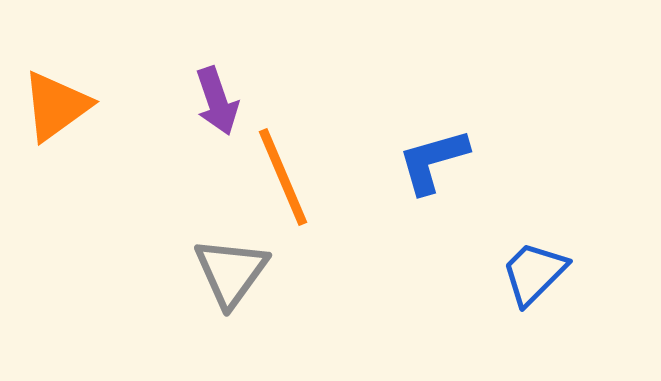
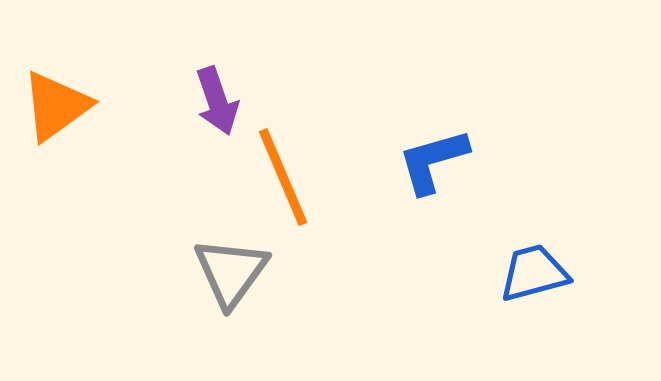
blue trapezoid: rotated 30 degrees clockwise
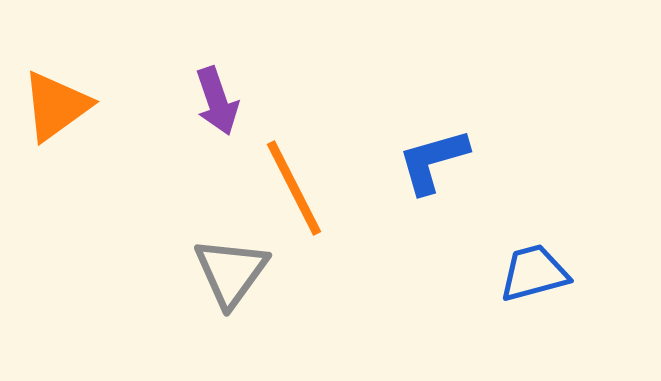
orange line: moved 11 px right, 11 px down; rotated 4 degrees counterclockwise
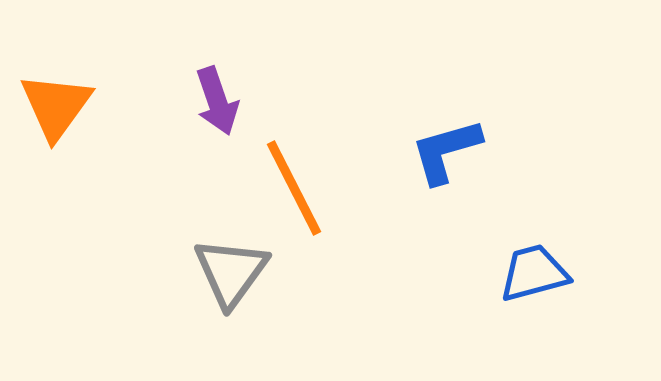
orange triangle: rotated 18 degrees counterclockwise
blue L-shape: moved 13 px right, 10 px up
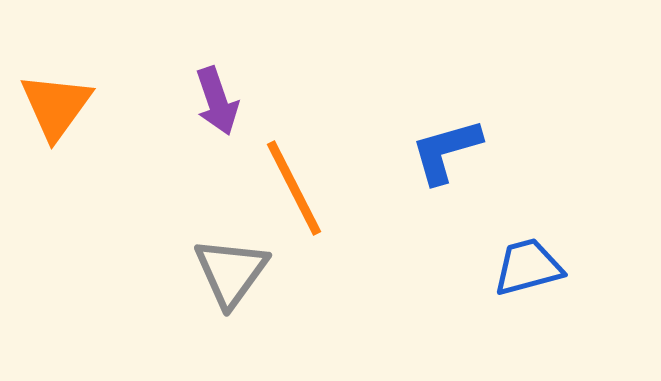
blue trapezoid: moved 6 px left, 6 px up
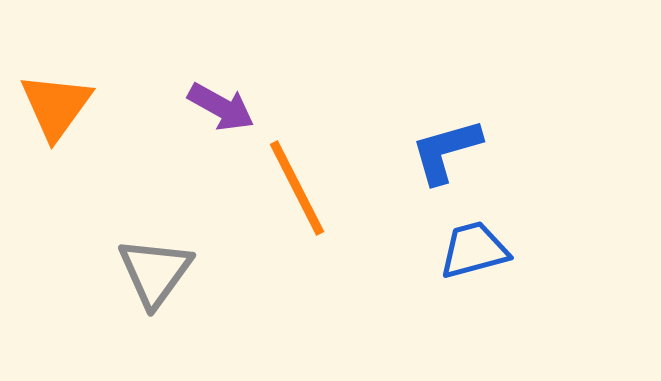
purple arrow: moved 4 px right, 6 px down; rotated 42 degrees counterclockwise
orange line: moved 3 px right
blue trapezoid: moved 54 px left, 17 px up
gray triangle: moved 76 px left
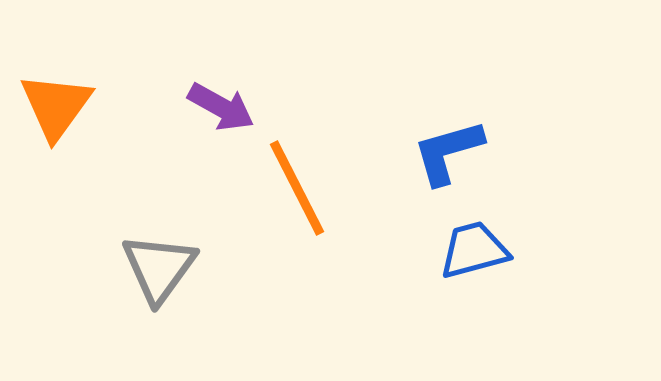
blue L-shape: moved 2 px right, 1 px down
gray triangle: moved 4 px right, 4 px up
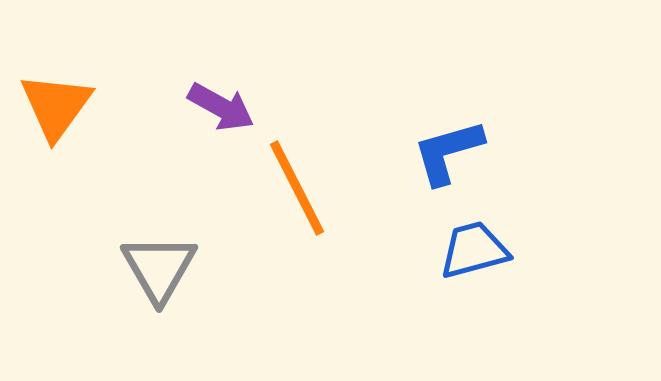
gray triangle: rotated 6 degrees counterclockwise
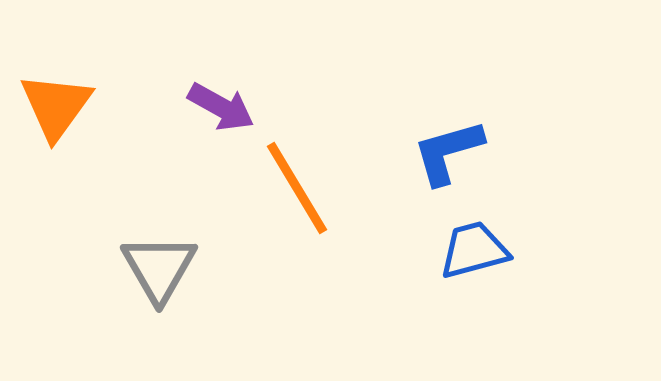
orange line: rotated 4 degrees counterclockwise
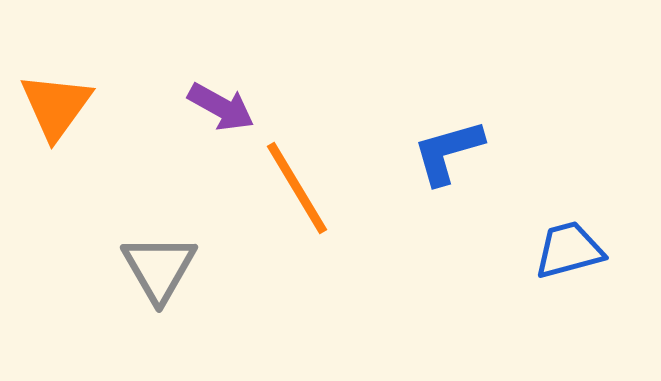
blue trapezoid: moved 95 px right
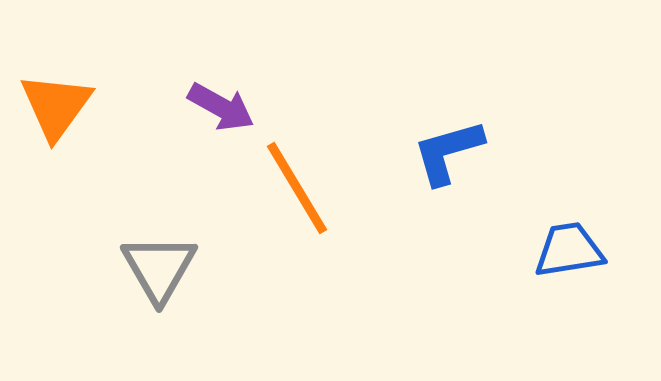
blue trapezoid: rotated 6 degrees clockwise
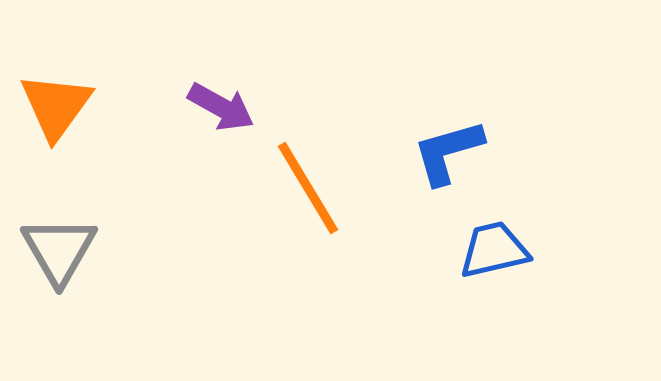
orange line: moved 11 px right
blue trapezoid: moved 75 px left; rotated 4 degrees counterclockwise
gray triangle: moved 100 px left, 18 px up
